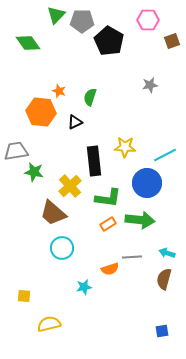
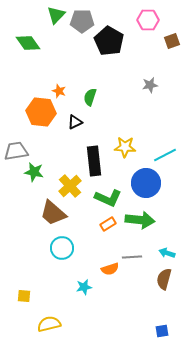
blue circle: moved 1 px left
green L-shape: rotated 16 degrees clockwise
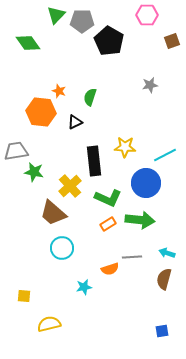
pink hexagon: moved 1 px left, 5 px up
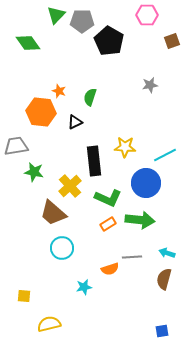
gray trapezoid: moved 5 px up
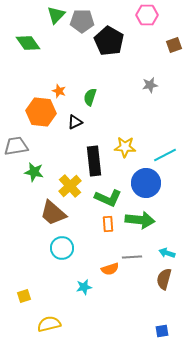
brown square: moved 2 px right, 4 px down
orange rectangle: rotated 63 degrees counterclockwise
yellow square: rotated 24 degrees counterclockwise
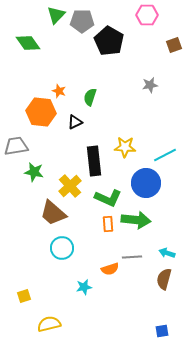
green arrow: moved 4 px left
